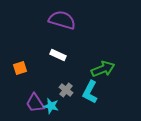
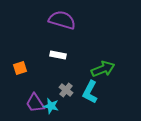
white rectangle: rotated 14 degrees counterclockwise
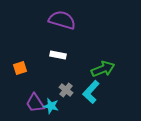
cyan L-shape: moved 1 px right; rotated 15 degrees clockwise
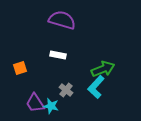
cyan L-shape: moved 5 px right, 5 px up
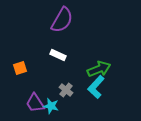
purple semicircle: rotated 104 degrees clockwise
white rectangle: rotated 14 degrees clockwise
green arrow: moved 4 px left
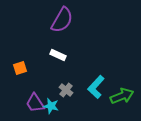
green arrow: moved 23 px right, 27 px down
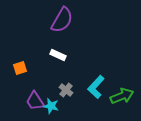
purple trapezoid: moved 2 px up
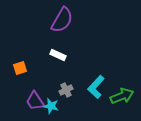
gray cross: rotated 24 degrees clockwise
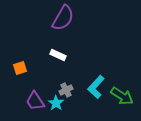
purple semicircle: moved 1 px right, 2 px up
green arrow: rotated 55 degrees clockwise
cyan star: moved 5 px right, 3 px up; rotated 21 degrees clockwise
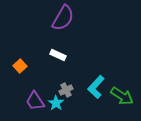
orange square: moved 2 px up; rotated 24 degrees counterclockwise
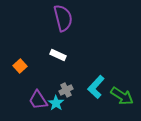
purple semicircle: rotated 44 degrees counterclockwise
purple trapezoid: moved 3 px right, 1 px up
